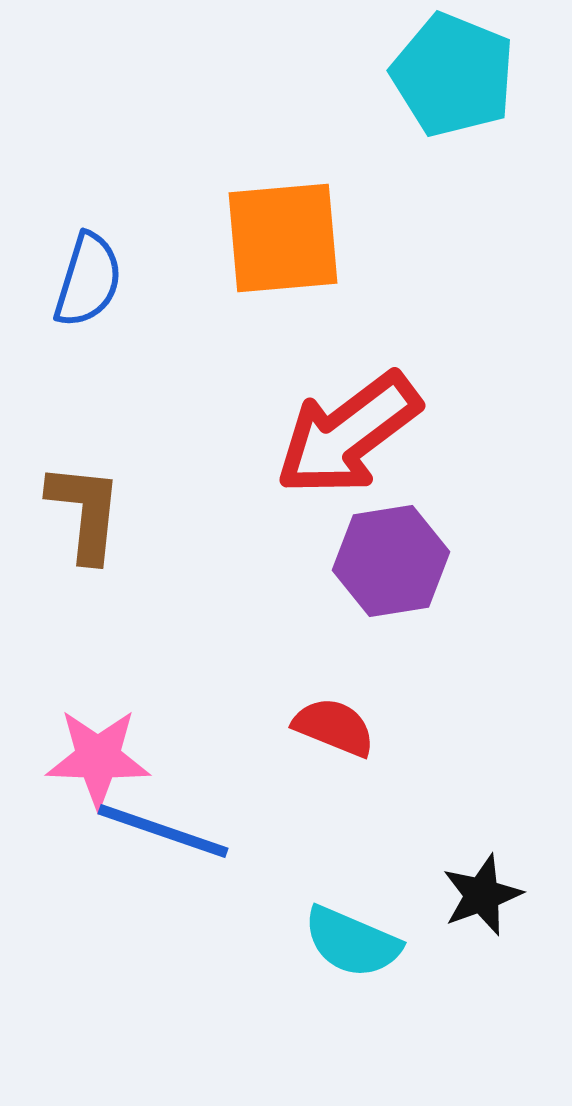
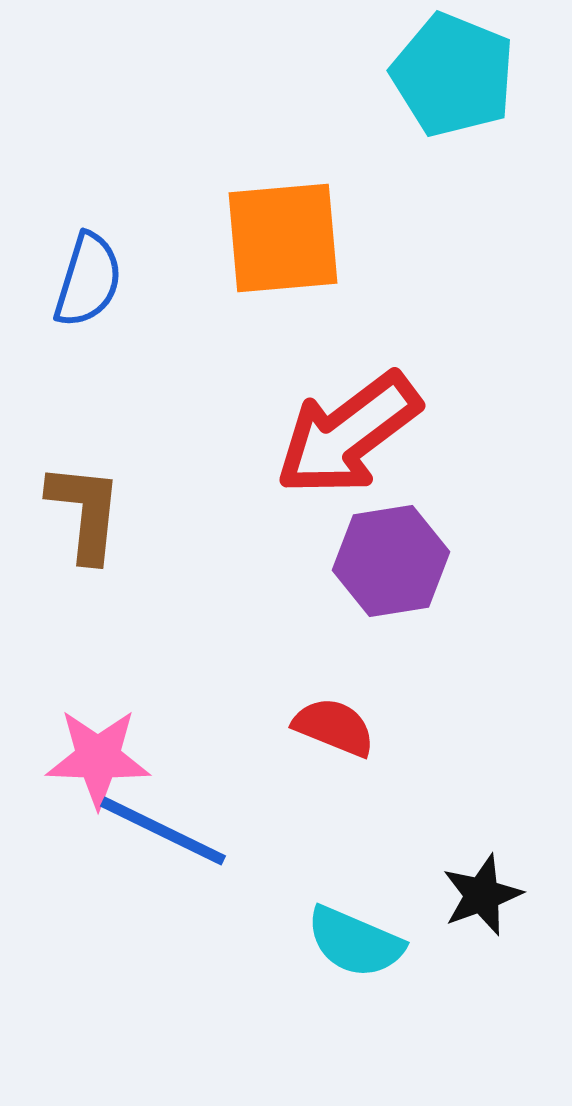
blue line: rotated 7 degrees clockwise
cyan semicircle: moved 3 px right
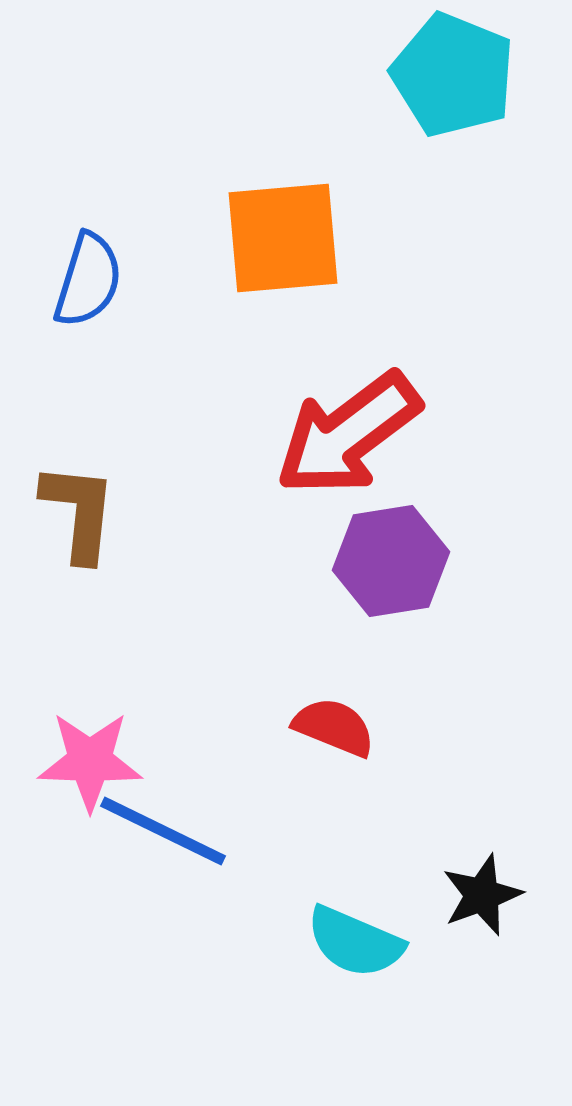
brown L-shape: moved 6 px left
pink star: moved 8 px left, 3 px down
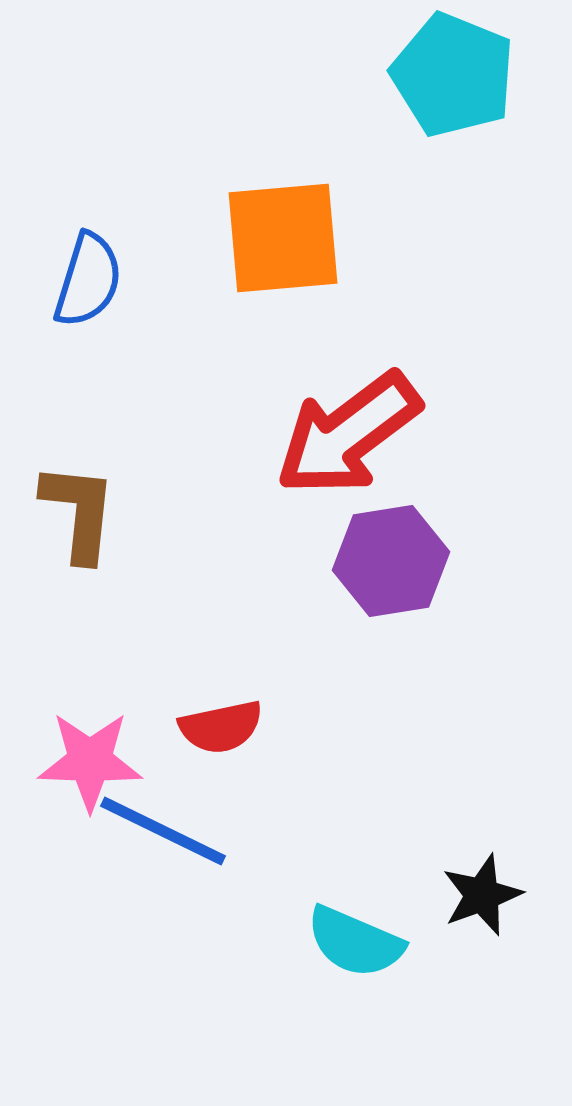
red semicircle: moved 113 px left; rotated 146 degrees clockwise
